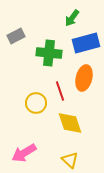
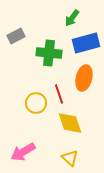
red line: moved 1 px left, 3 px down
pink arrow: moved 1 px left, 1 px up
yellow triangle: moved 2 px up
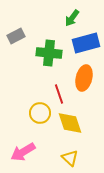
yellow circle: moved 4 px right, 10 px down
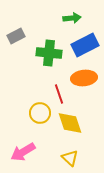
green arrow: rotated 132 degrees counterclockwise
blue rectangle: moved 1 px left, 2 px down; rotated 12 degrees counterclockwise
orange ellipse: rotated 70 degrees clockwise
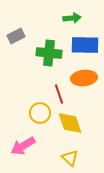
blue rectangle: rotated 28 degrees clockwise
pink arrow: moved 6 px up
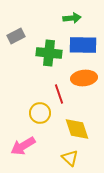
blue rectangle: moved 2 px left
yellow diamond: moved 7 px right, 6 px down
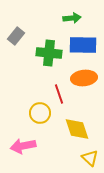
gray rectangle: rotated 24 degrees counterclockwise
pink arrow: rotated 20 degrees clockwise
yellow triangle: moved 20 px right
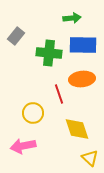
orange ellipse: moved 2 px left, 1 px down
yellow circle: moved 7 px left
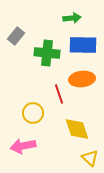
green cross: moved 2 px left
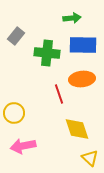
yellow circle: moved 19 px left
